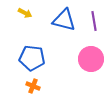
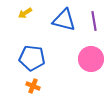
yellow arrow: rotated 120 degrees clockwise
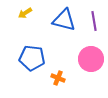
orange cross: moved 25 px right, 8 px up
